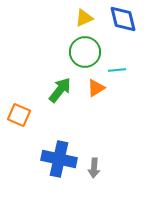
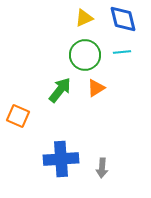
green circle: moved 3 px down
cyan line: moved 5 px right, 18 px up
orange square: moved 1 px left, 1 px down
blue cross: moved 2 px right; rotated 16 degrees counterclockwise
gray arrow: moved 8 px right
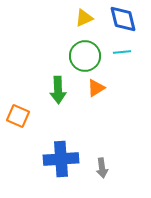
green circle: moved 1 px down
green arrow: moved 2 px left; rotated 140 degrees clockwise
gray arrow: rotated 12 degrees counterclockwise
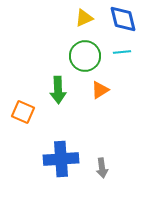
orange triangle: moved 4 px right, 2 px down
orange square: moved 5 px right, 4 px up
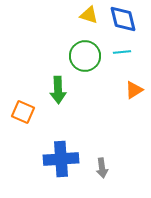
yellow triangle: moved 5 px right, 3 px up; rotated 42 degrees clockwise
orange triangle: moved 34 px right
